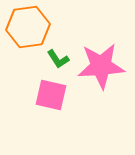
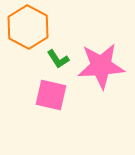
orange hexagon: rotated 24 degrees counterclockwise
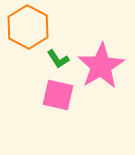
pink star: rotated 27 degrees counterclockwise
pink square: moved 7 px right
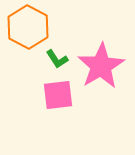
green L-shape: moved 1 px left
pink square: rotated 20 degrees counterclockwise
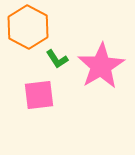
pink square: moved 19 px left
